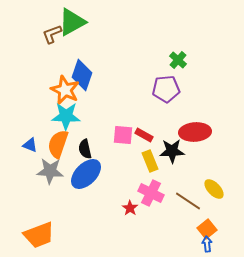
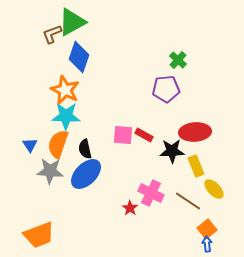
blue diamond: moved 3 px left, 18 px up
blue triangle: rotated 35 degrees clockwise
yellow rectangle: moved 46 px right, 5 px down
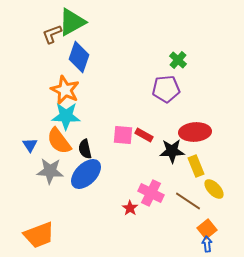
orange semicircle: moved 1 px right, 3 px up; rotated 56 degrees counterclockwise
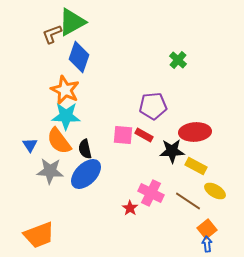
purple pentagon: moved 13 px left, 17 px down
yellow rectangle: rotated 40 degrees counterclockwise
yellow ellipse: moved 1 px right, 2 px down; rotated 15 degrees counterclockwise
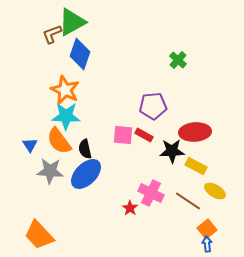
blue diamond: moved 1 px right, 3 px up
orange trapezoid: rotated 68 degrees clockwise
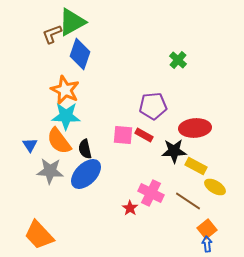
red ellipse: moved 4 px up
black star: moved 2 px right
yellow ellipse: moved 4 px up
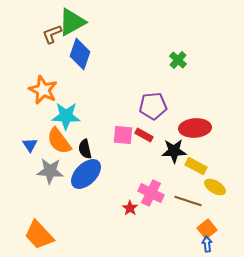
orange star: moved 22 px left
brown line: rotated 16 degrees counterclockwise
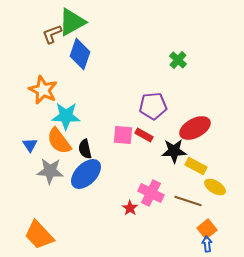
red ellipse: rotated 24 degrees counterclockwise
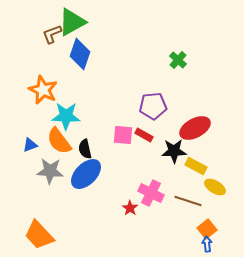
blue triangle: rotated 42 degrees clockwise
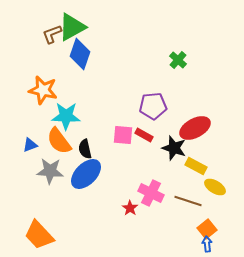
green triangle: moved 5 px down
orange star: rotated 12 degrees counterclockwise
black star: moved 3 px up; rotated 20 degrees clockwise
